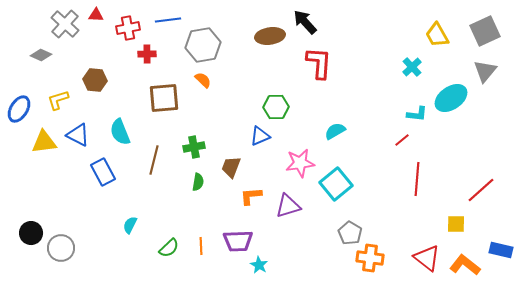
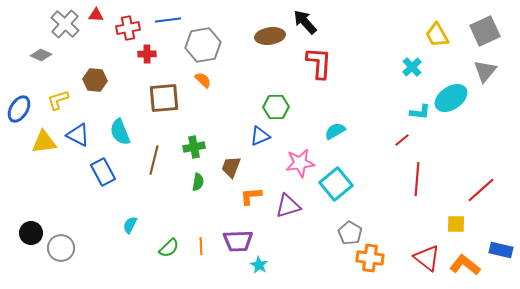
cyan L-shape at (417, 114): moved 3 px right, 2 px up
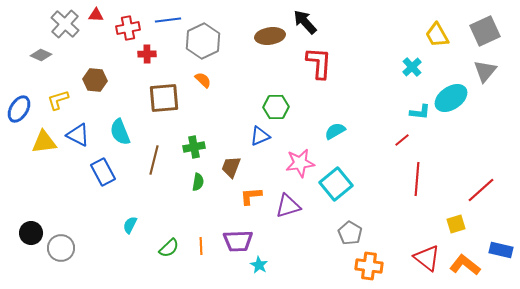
gray hexagon at (203, 45): moved 4 px up; rotated 16 degrees counterclockwise
yellow square at (456, 224): rotated 18 degrees counterclockwise
orange cross at (370, 258): moved 1 px left, 8 px down
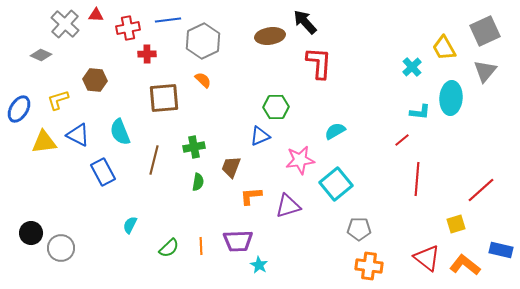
yellow trapezoid at (437, 35): moved 7 px right, 13 px down
cyan ellipse at (451, 98): rotated 52 degrees counterclockwise
pink star at (300, 163): moved 3 px up
gray pentagon at (350, 233): moved 9 px right, 4 px up; rotated 30 degrees counterclockwise
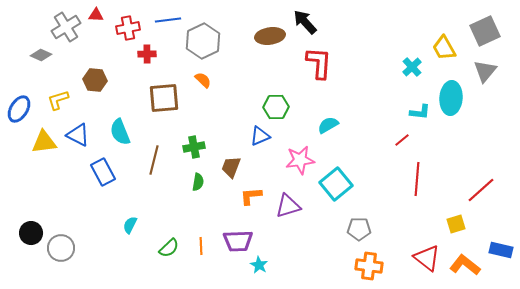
gray cross at (65, 24): moved 1 px right, 3 px down; rotated 16 degrees clockwise
cyan semicircle at (335, 131): moved 7 px left, 6 px up
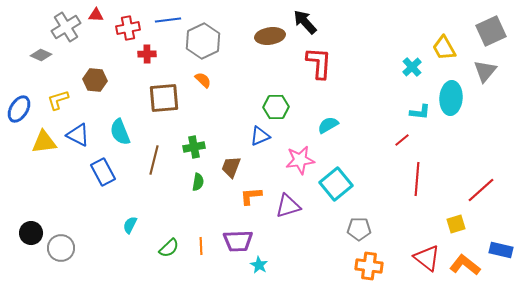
gray square at (485, 31): moved 6 px right
